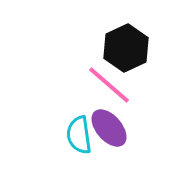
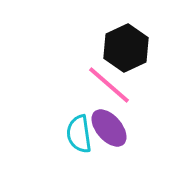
cyan semicircle: moved 1 px up
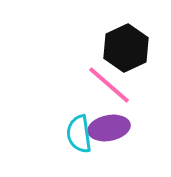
purple ellipse: rotated 60 degrees counterclockwise
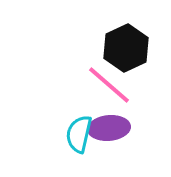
purple ellipse: rotated 6 degrees clockwise
cyan semicircle: rotated 21 degrees clockwise
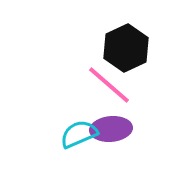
purple ellipse: moved 2 px right, 1 px down
cyan semicircle: rotated 54 degrees clockwise
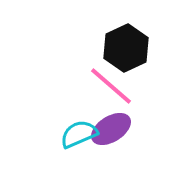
pink line: moved 2 px right, 1 px down
purple ellipse: rotated 27 degrees counterclockwise
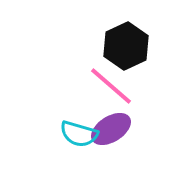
black hexagon: moved 2 px up
cyan semicircle: rotated 141 degrees counterclockwise
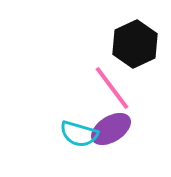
black hexagon: moved 9 px right, 2 px up
pink line: moved 1 px right, 2 px down; rotated 12 degrees clockwise
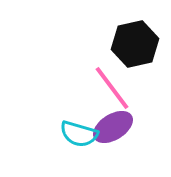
black hexagon: rotated 12 degrees clockwise
purple ellipse: moved 2 px right, 2 px up
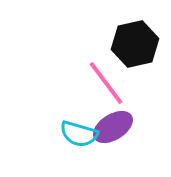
pink line: moved 6 px left, 5 px up
